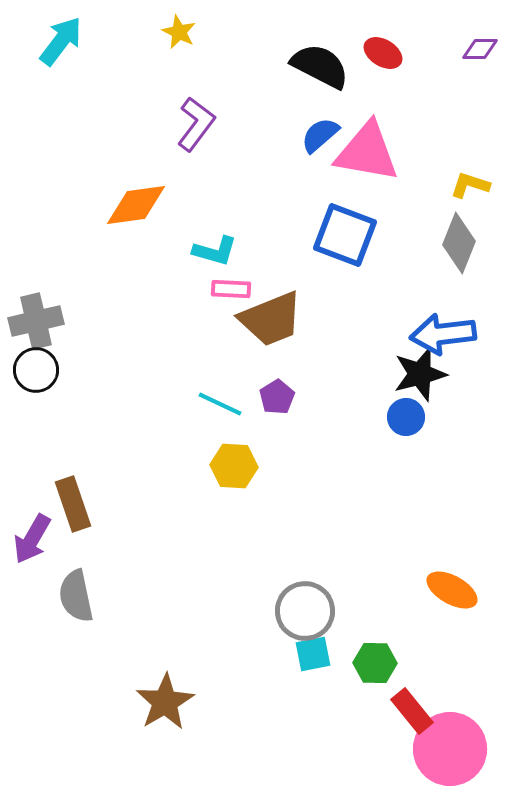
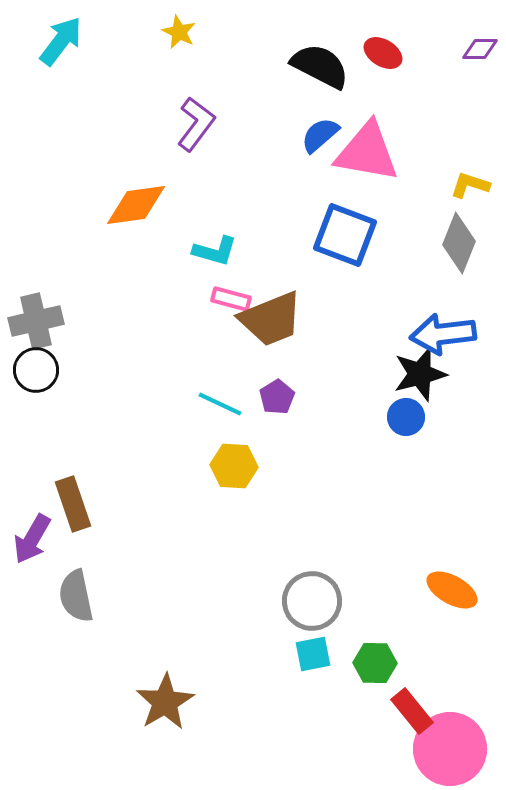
pink rectangle: moved 10 px down; rotated 12 degrees clockwise
gray circle: moved 7 px right, 10 px up
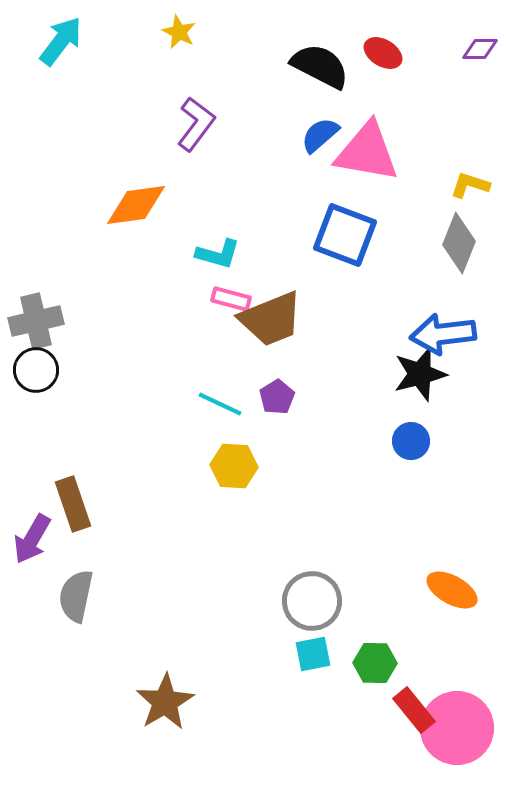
cyan L-shape: moved 3 px right, 3 px down
blue circle: moved 5 px right, 24 px down
gray semicircle: rotated 24 degrees clockwise
red rectangle: moved 2 px right, 1 px up
pink circle: moved 7 px right, 21 px up
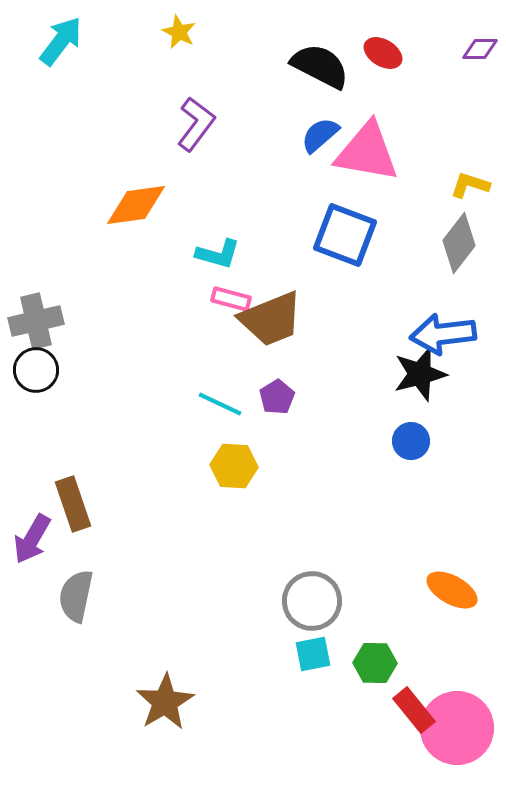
gray diamond: rotated 16 degrees clockwise
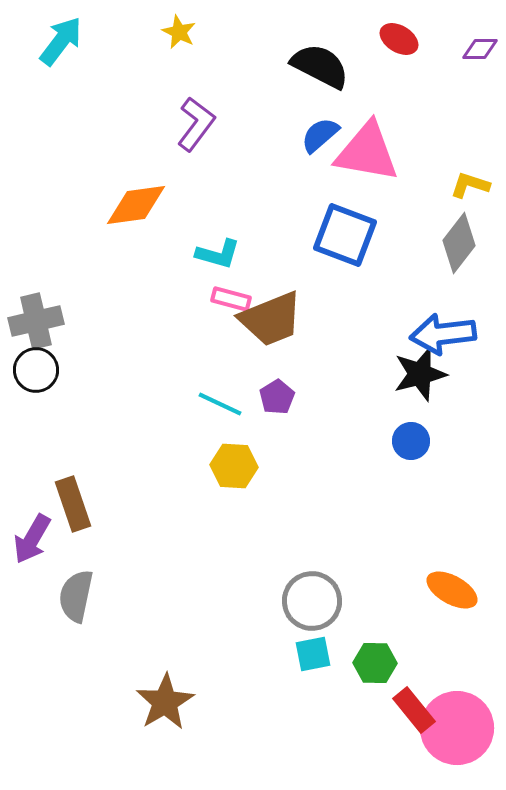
red ellipse: moved 16 px right, 14 px up
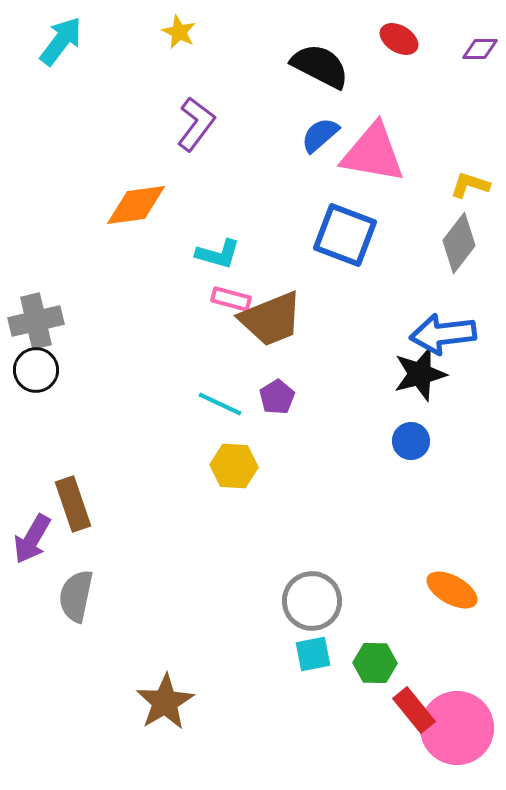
pink triangle: moved 6 px right, 1 px down
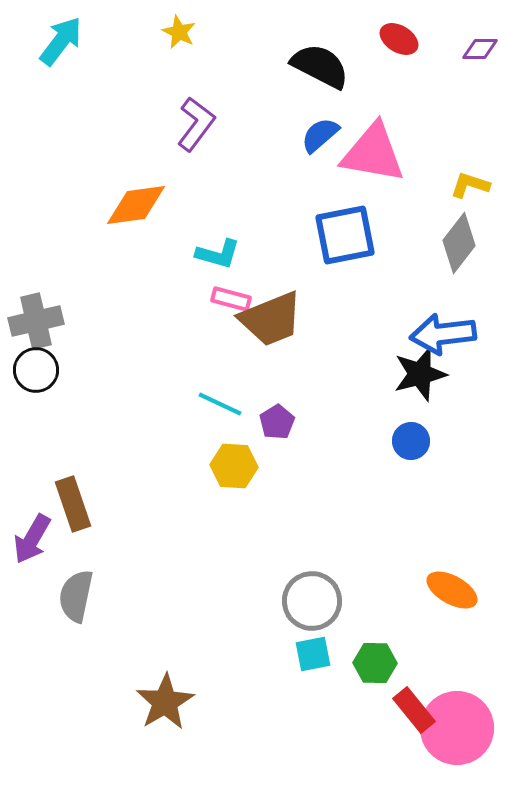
blue square: rotated 32 degrees counterclockwise
purple pentagon: moved 25 px down
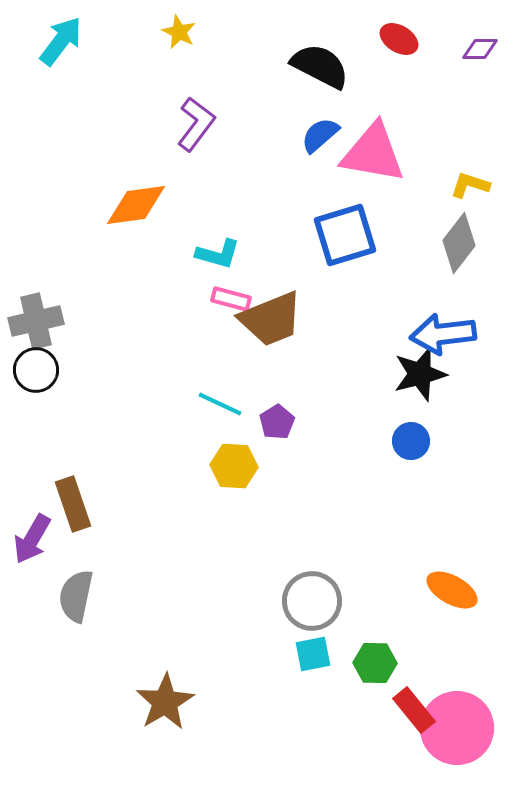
blue square: rotated 6 degrees counterclockwise
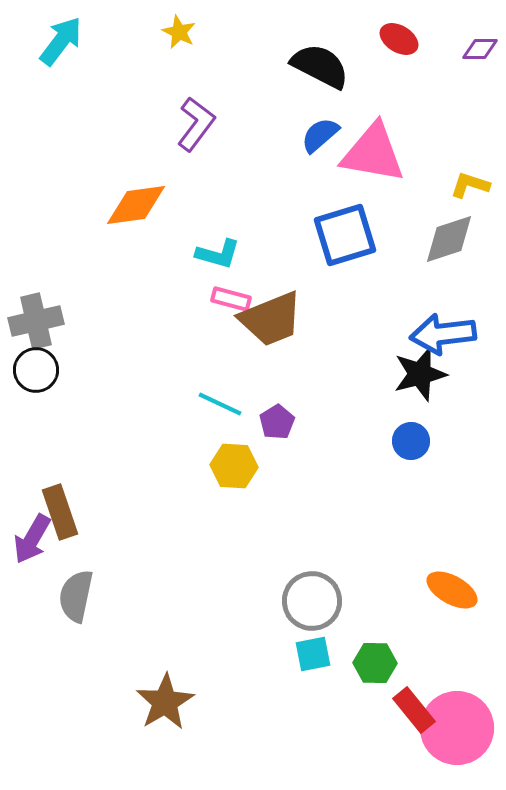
gray diamond: moved 10 px left, 4 px up; rotated 34 degrees clockwise
brown rectangle: moved 13 px left, 8 px down
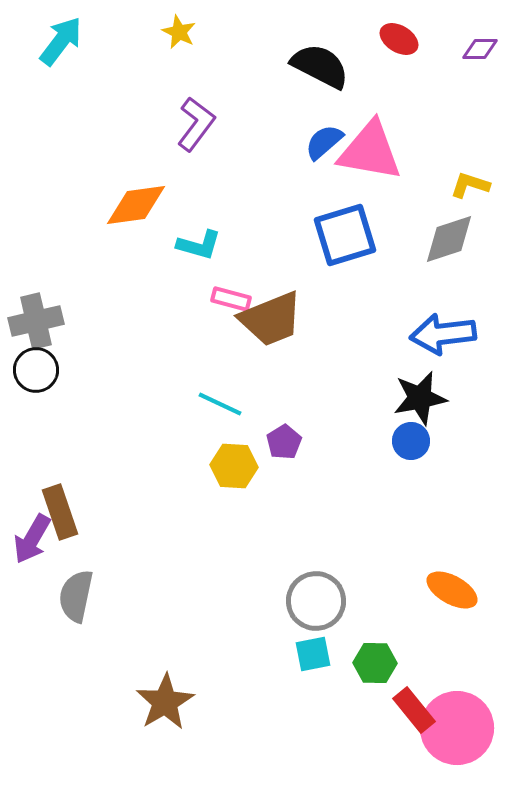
blue semicircle: moved 4 px right, 7 px down
pink triangle: moved 3 px left, 2 px up
cyan L-shape: moved 19 px left, 9 px up
black star: moved 24 px down; rotated 4 degrees clockwise
purple pentagon: moved 7 px right, 20 px down
gray circle: moved 4 px right
